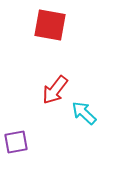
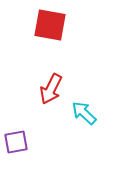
red arrow: moved 4 px left, 1 px up; rotated 12 degrees counterclockwise
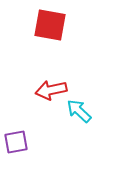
red arrow: moved 1 px down; rotated 52 degrees clockwise
cyan arrow: moved 5 px left, 2 px up
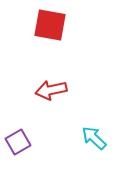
cyan arrow: moved 15 px right, 27 px down
purple square: moved 2 px right; rotated 20 degrees counterclockwise
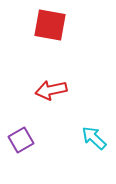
purple square: moved 3 px right, 2 px up
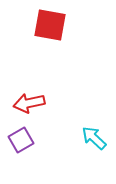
red arrow: moved 22 px left, 13 px down
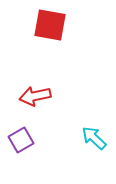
red arrow: moved 6 px right, 7 px up
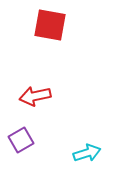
cyan arrow: moved 7 px left, 15 px down; rotated 120 degrees clockwise
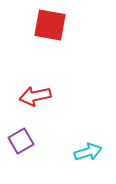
purple square: moved 1 px down
cyan arrow: moved 1 px right, 1 px up
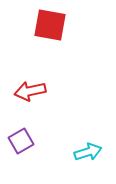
red arrow: moved 5 px left, 5 px up
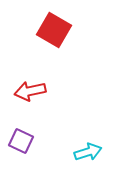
red square: moved 4 px right, 5 px down; rotated 20 degrees clockwise
purple square: rotated 35 degrees counterclockwise
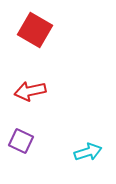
red square: moved 19 px left
